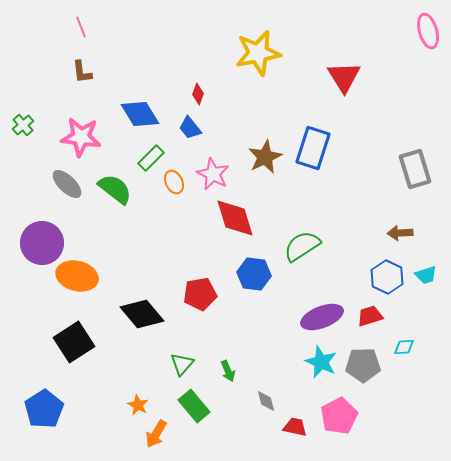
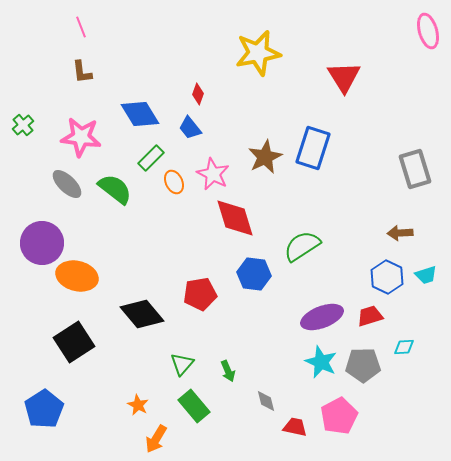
orange arrow at (156, 434): moved 5 px down
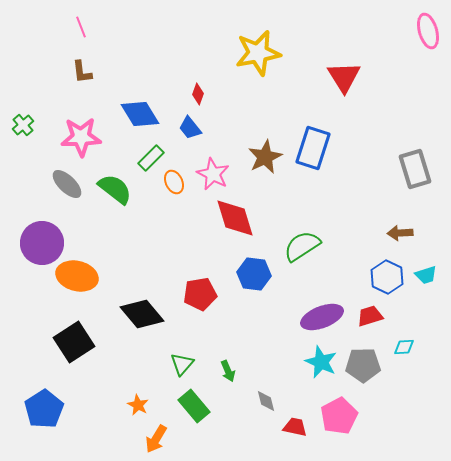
pink star at (81, 137): rotated 9 degrees counterclockwise
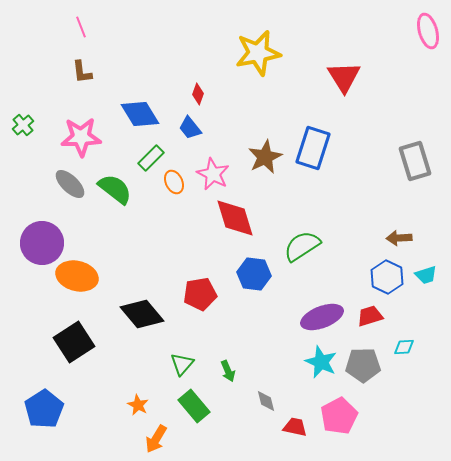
gray rectangle at (415, 169): moved 8 px up
gray ellipse at (67, 184): moved 3 px right
brown arrow at (400, 233): moved 1 px left, 5 px down
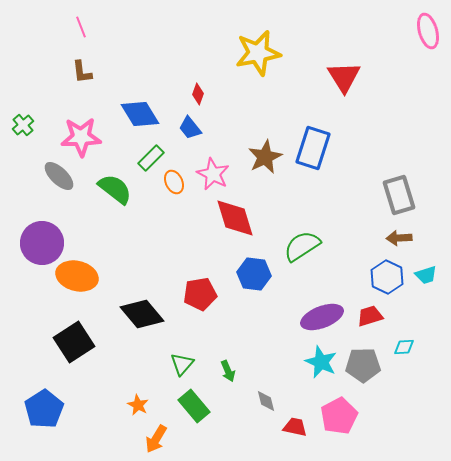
gray rectangle at (415, 161): moved 16 px left, 34 px down
gray ellipse at (70, 184): moved 11 px left, 8 px up
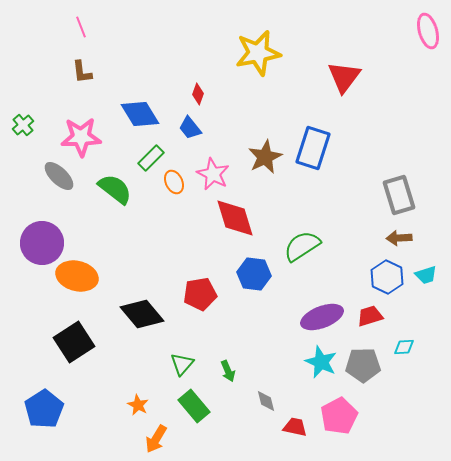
red triangle at (344, 77): rotated 9 degrees clockwise
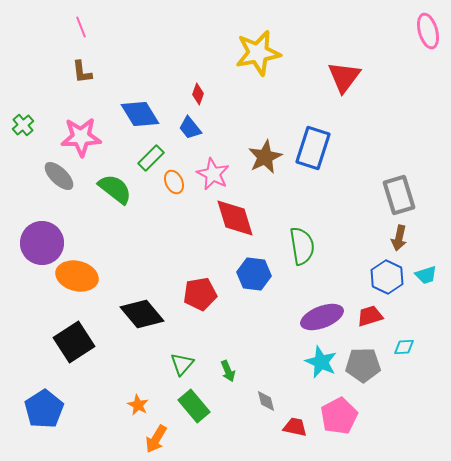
brown arrow at (399, 238): rotated 75 degrees counterclockwise
green semicircle at (302, 246): rotated 114 degrees clockwise
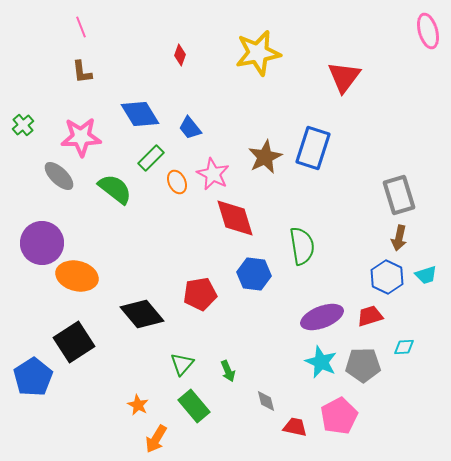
red diamond at (198, 94): moved 18 px left, 39 px up
orange ellipse at (174, 182): moved 3 px right
blue pentagon at (44, 409): moved 11 px left, 32 px up
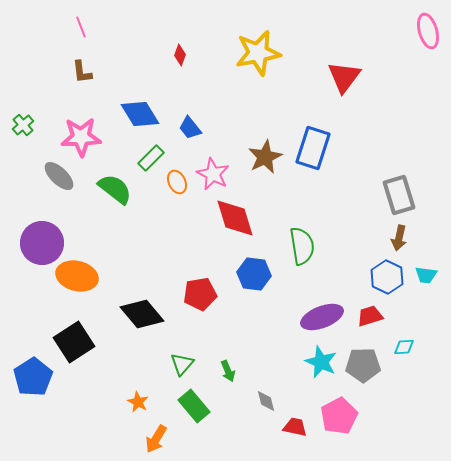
cyan trapezoid at (426, 275): rotated 25 degrees clockwise
orange star at (138, 405): moved 3 px up
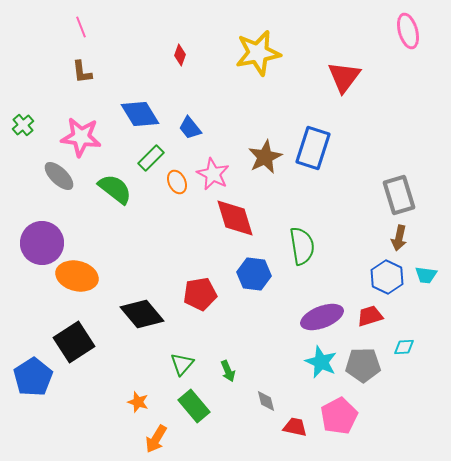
pink ellipse at (428, 31): moved 20 px left
pink star at (81, 137): rotated 9 degrees clockwise
orange star at (138, 402): rotated 10 degrees counterclockwise
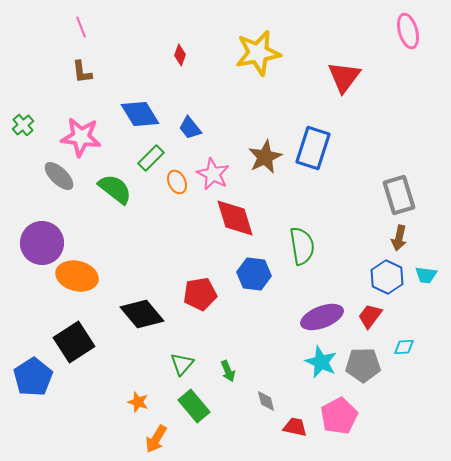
red trapezoid at (370, 316): rotated 36 degrees counterclockwise
